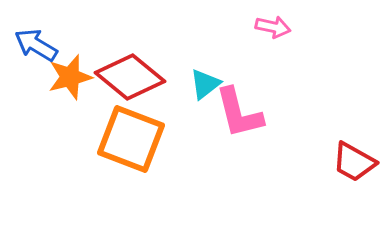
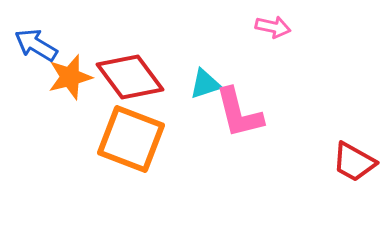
red diamond: rotated 14 degrees clockwise
cyan triangle: rotated 20 degrees clockwise
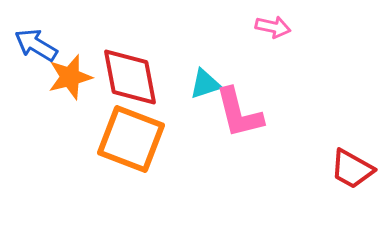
red diamond: rotated 26 degrees clockwise
red trapezoid: moved 2 px left, 7 px down
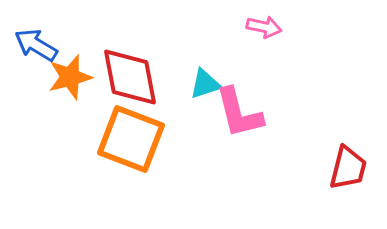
pink arrow: moved 9 px left
red trapezoid: moved 4 px left, 1 px up; rotated 105 degrees counterclockwise
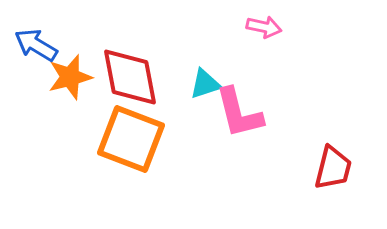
red trapezoid: moved 15 px left
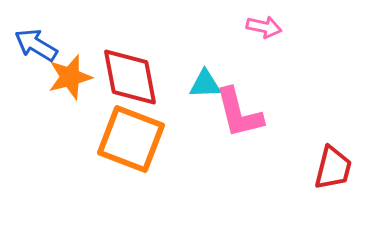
cyan triangle: rotated 16 degrees clockwise
